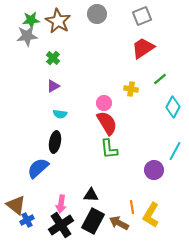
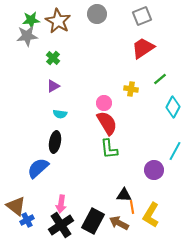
black triangle: moved 33 px right
brown triangle: moved 1 px down
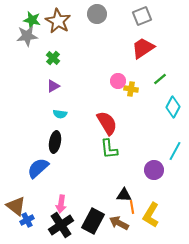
green star: moved 1 px right; rotated 18 degrees clockwise
pink circle: moved 14 px right, 22 px up
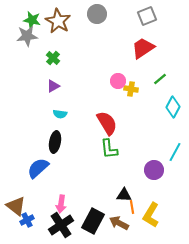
gray square: moved 5 px right
cyan line: moved 1 px down
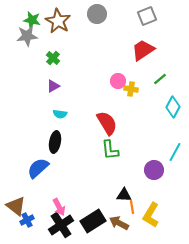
red trapezoid: moved 2 px down
green L-shape: moved 1 px right, 1 px down
pink arrow: moved 2 px left, 3 px down; rotated 36 degrees counterclockwise
black rectangle: rotated 30 degrees clockwise
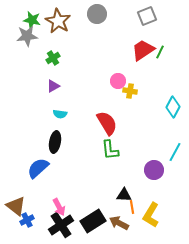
green cross: rotated 16 degrees clockwise
green line: moved 27 px up; rotated 24 degrees counterclockwise
yellow cross: moved 1 px left, 2 px down
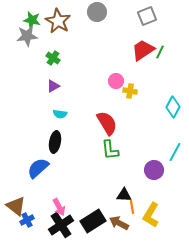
gray circle: moved 2 px up
green cross: rotated 24 degrees counterclockwise
pink circle: moved 2 px left
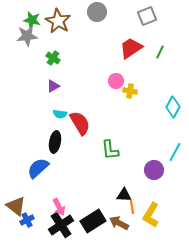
red trapezoid: moved 12 px left, 2 px up
red semicircle: moved 27 px left
